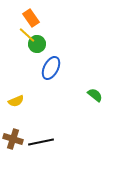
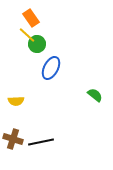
yellow semicircle: rotated 21 degrees clockwise
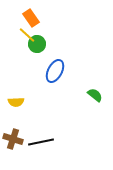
blue ellipse: moved 4 px right, 3 px down
yellow semicircle: moved 1 px down
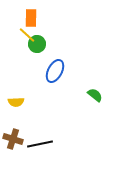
orange rectangle: rotated 36 degrees clockwise
black line: moved 1 px left, 2 px down
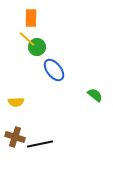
yellow line: moved 4 px down
green circle: moved 3 px down
blue ellipse: moved 1 px left, 1 px up; rotated 65 degrees counterclockwise
brown cross: moved 2 px right, 2 px up
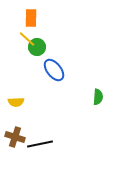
green semicircle: moved 3 px right, 2 px down; rotated 56 degrees clockwise
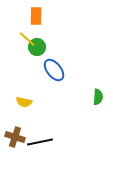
orange rectangle: moved 5 px right, 2 px up
yellow semicircle: moved 8 px right; rotated 14 degrees clockwise
black line: moved 2 px up
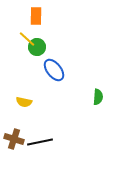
brown cross: moved 1 px left, 2 px down
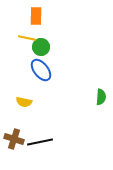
yellow line: moved 1 px up; rotated 30 degrees counterclockwise
green circle: moved 4 px right
blue ellipse: moved 13 px left
green semicircle: moved 3 px right
